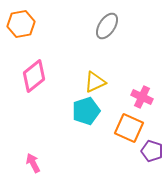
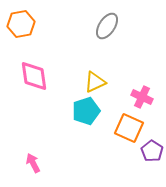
pink diamond: rotated 60 degrees counterclockwise
purple pentagon: rotated 15 degrees clockwise
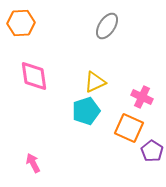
orange hexagon: moved 1 px up; rotated 8 degrees clockwise
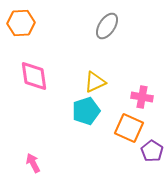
pink cross: rotated 15 degrees counterclockwise
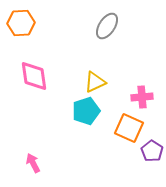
pink cross: rotated 15 degrees counterclockwise
